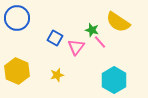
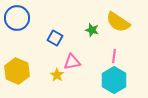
pink line: moved 14 px right, 14 px down; rotated 48 degrees clockwise
pink triangle: moved 4 px left, 15 px down; rotated 42 degrees clockwise
yellow star: rotated 24 degrees counterclockwise
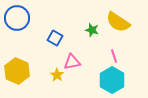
pink line: rotated 24 degrees counterclockwise
cyan hexagon: moved 2 px left
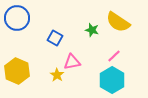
pink line: rotated 64 degrees clockwise
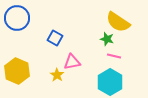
green star: moved 15 px right, 9 px down
pink line: rotated 56 degrees clockwise
cyan hexagon: moved 2 px left, 2 px down
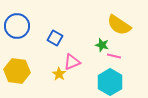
blue circle: moved 8 px down
yellow semicircle: moved 1 px right, 3 px down
green star: moved 5 px left, 6 px down
pink triangle: rotated 12 degrees counterclockwise
yellow hexagon: rotated 15 degrees counterclockwise
yellow star: moved 2 px right, 1 px up
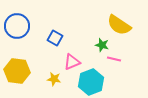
pink line: moved 3 px down
yellow star: moved 5 px left, 5 px down; rotated 24 degrees counterclockwise
cyan hexagon: moved 19 px left; rotated 10 degrees clockwise
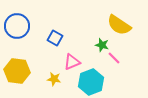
pink line: moved 1 px up; rotated 32 degrees clockwise
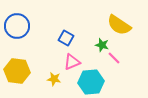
blue square: moved 11 px right
cyan hexagon: rotated 15 degrees clockwise
